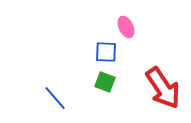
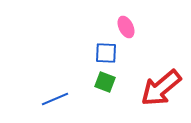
blue square: moved 1 px down
red arrow: moved 2 px left; rotated 84 degrees clockwise
blue line: moved 1 px down; rotated 72 degrees counterclockwise
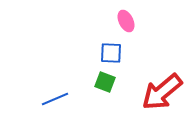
pink ellipse: moved 6 px up
blue square: moved 5 px right
red arrow: moved 1 px right, 4 px down
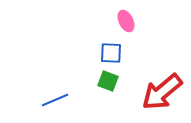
green square: moved 3 px right, 1 px up
blue line: moved 1 px down
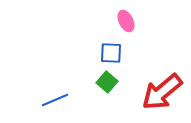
green square: moved 1 px left, 1 px down; rotated 20 degrees clockwise
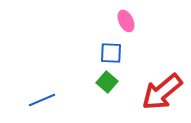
blue line: moved 13 px left
